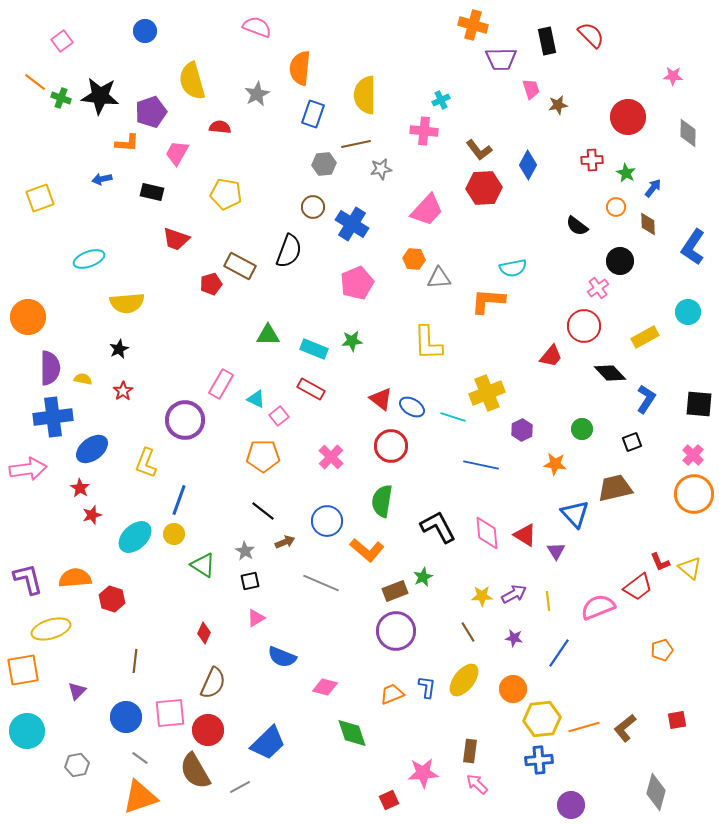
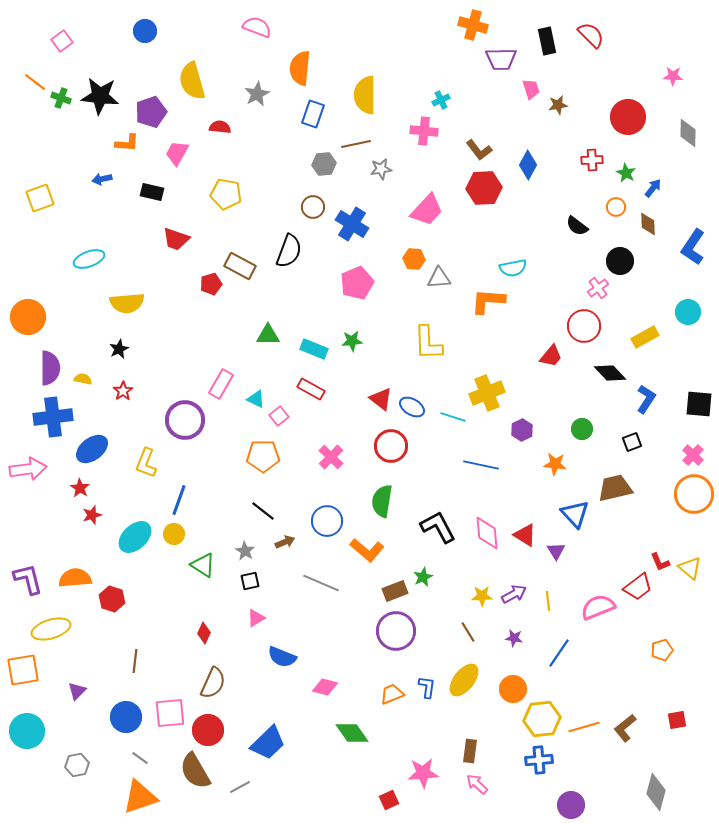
green diamond at (352, 733): rotated 16 degrees counterclockwise
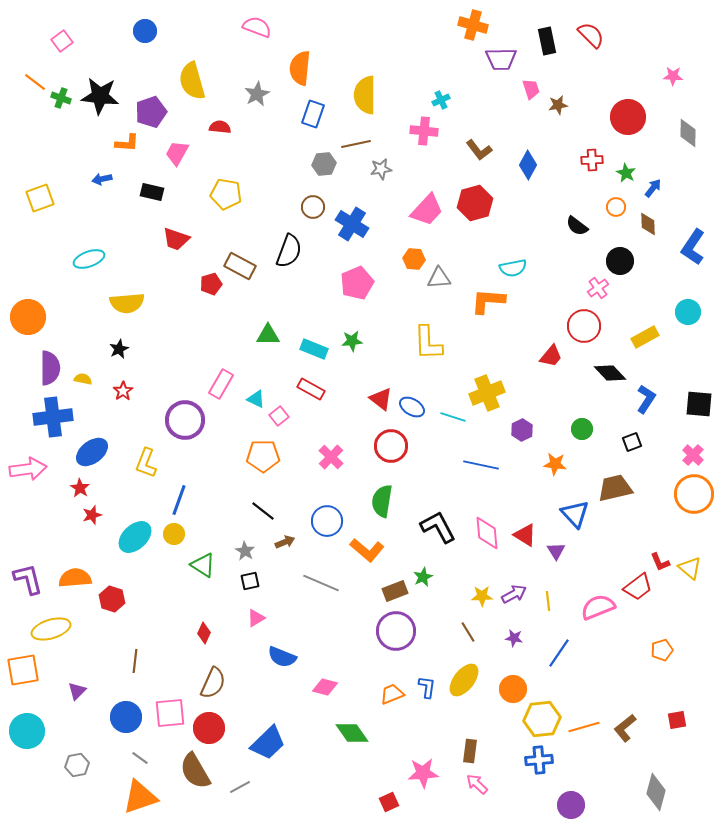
red hexagon at (484, 188): moved 9 px left, 15 px down; rotated 12 degrees counterclockwise
blue ellipse at (92, 449): moved 3 px down
red circle at (208, 730): moved 1 px right, 2 px up
red square at (389, 800): moved 2 px down
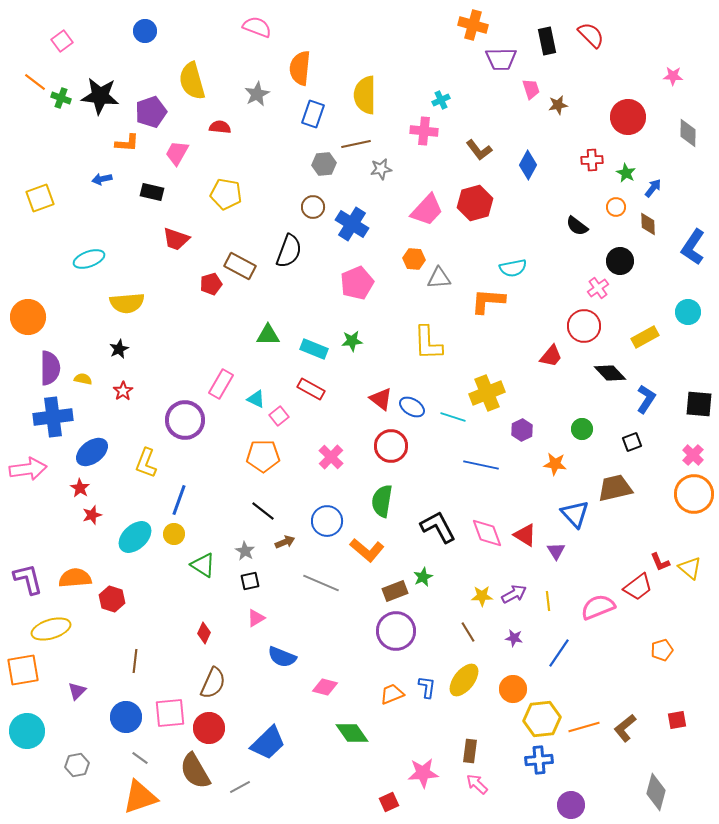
pink diamond at (487, 533): rotated 16 degrees counterclockwise
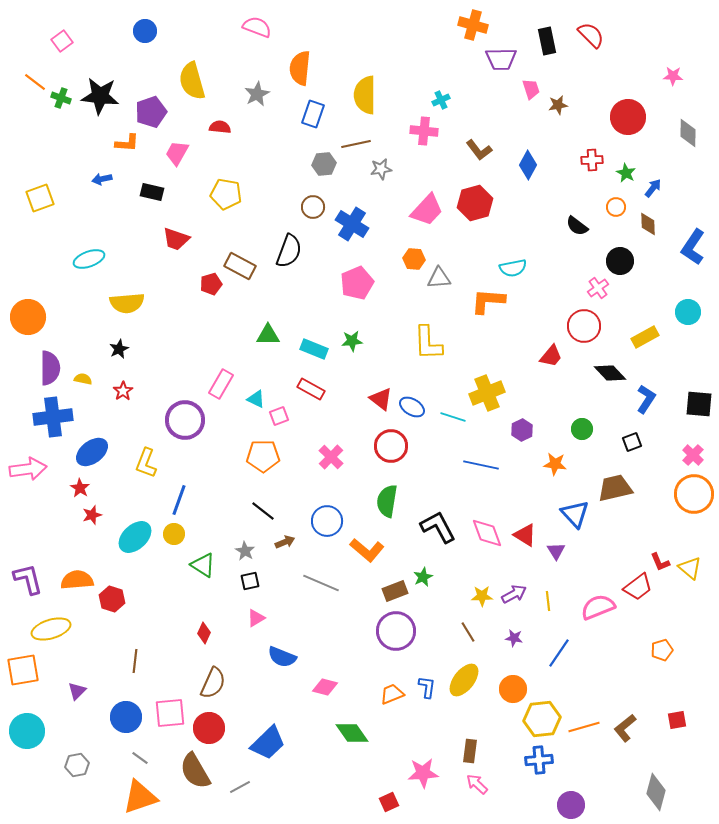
pink square at (279, 416): rotated 18 degrees clockwise
green semicircle at (382, 501): moved 5 px right
orange semicircle at (75, 578): moved 2 px right, 2 px down
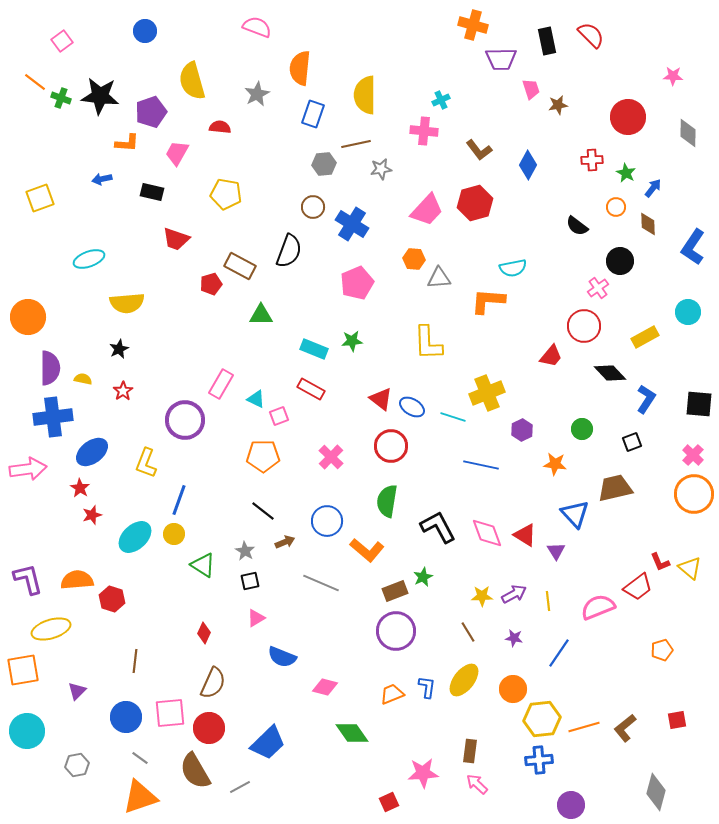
green triangle at (268, 335): moved 7 px left, 20 px up
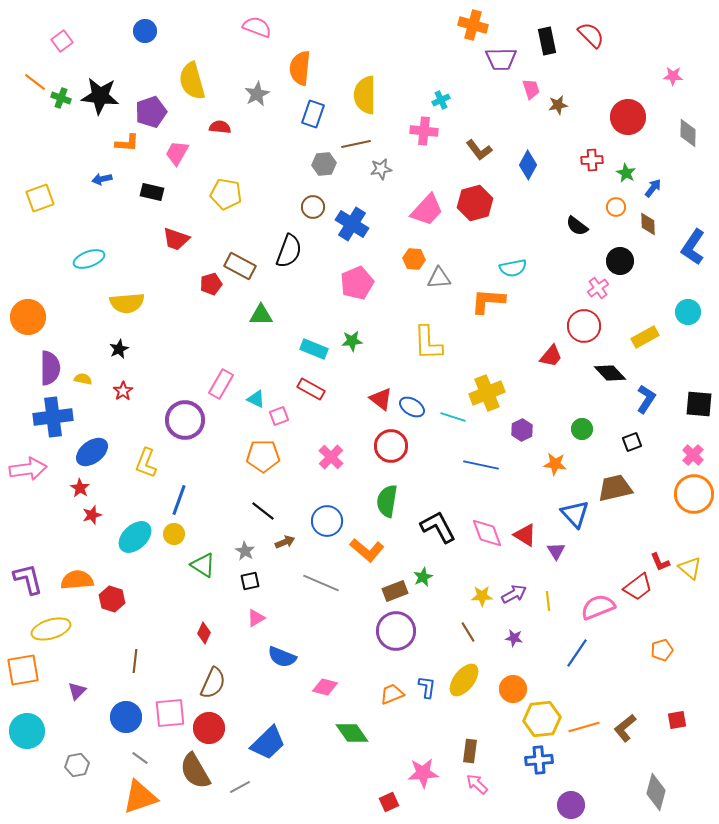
blue line at (559, 653): moved 18 px right
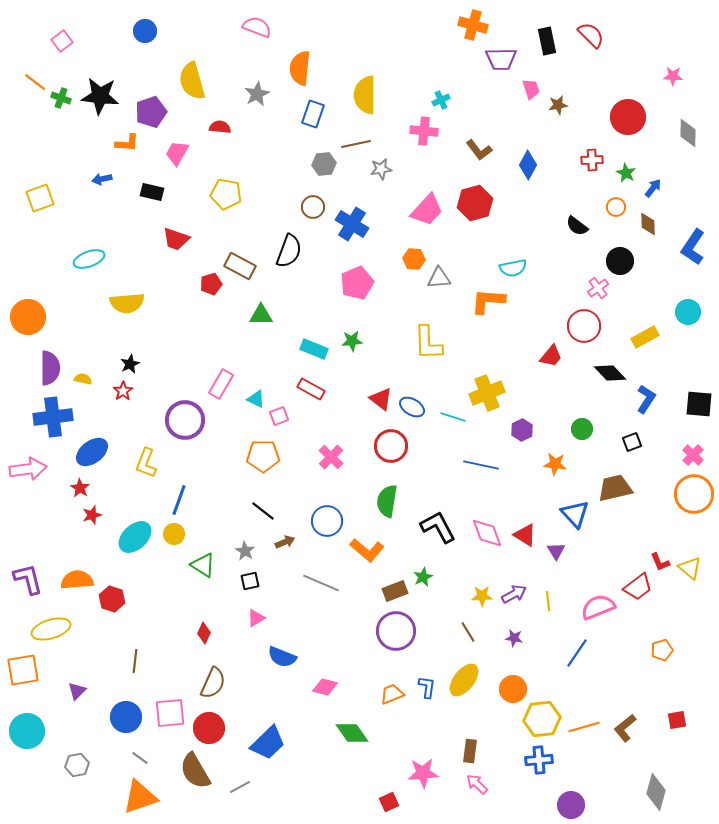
black star at (119, 349): moved 11 px right, 15 px down
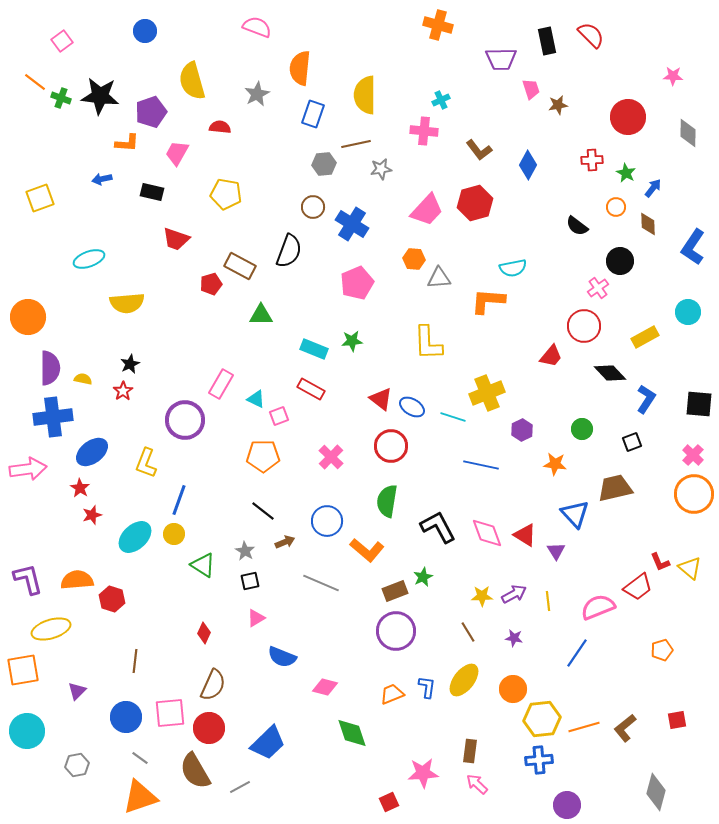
orange cross at (473, 25): moved 35 px left
brown semicircle at (213, 683): moved 2 px down
green diamond at (352, 733): rotated 16 degrees clockwise
purple circle at (571, 805): moved 4 px left
